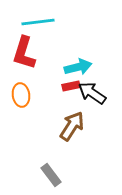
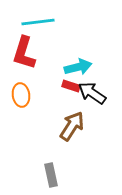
red rectangle: rotated 30 degrees clockwise
gray rectangle: rotated 25 degrees clockwise
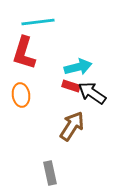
gray rectangle: moved 1 px left, 2 px up
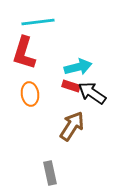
orange ellipse: moved 9 px right, 1 px up
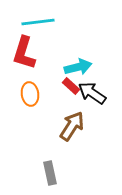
red rectangle: rotated 24 degrees clockwise
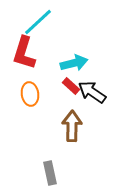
cyan line: rotated 36 degrees counterclockwise
cyan arrow: moved 4 px left, 4 px up
black arrow: moved 1 px up
brown arrow: rotated 32 degrees counterclockwise
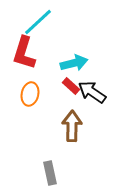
orange ellipse: rotated 20 degrees clockwise
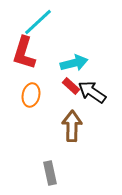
orange ellipse: moved 1 px right, 1 px down
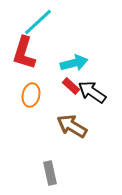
brown arrow: rotated 60 degrees counterclockwise
